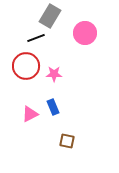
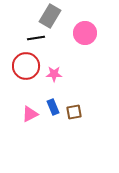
black line: rotated 12 degrees clockwise
brown square: moved 7 px right, 29 px up; rotated 21 degrees counterclockwise
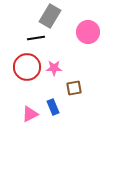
pink circle: moved 3 px right, 1 px up
red circle: moved 1 px right, 1 px down
pink star: moved 6 px up
brown square: moved 24 px up
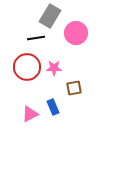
pink circle: moved 12 px left, 1 px down
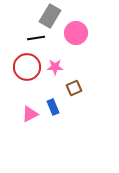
pink star: moved 1 px right, 1 px up
brown square: rotated 14 degrees counterclockwise
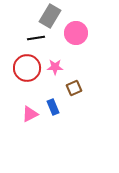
red circle: moved 1 px down
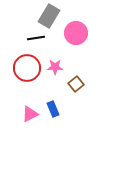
gray rectangle: moved 1 px left
brown square: moved 2 px right, 4 px up; rotated 14 degrees counterclockwise
blue rectangle: moved 2 px down
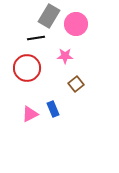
pink circle: moved 9 px up
pink star: moved 10 px right, 11 px up
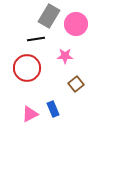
black line: moved 1 px down
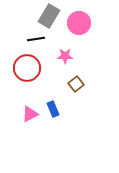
pink circle: moved 3 px right, 1 px up
